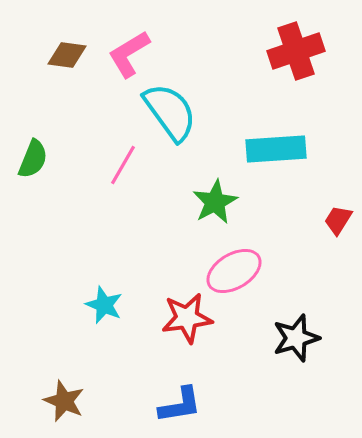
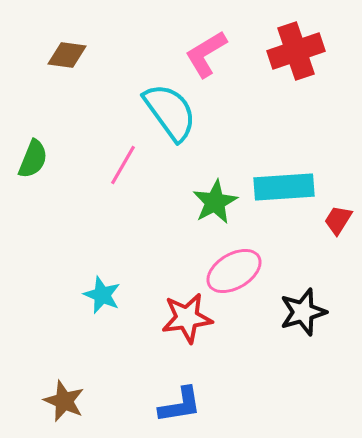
pink L-shape: moved 77 px right
cyan rectangle: moved 8 px right, 38 px down
cyan star: moved 2 px left, 10 px up
black star: moved 7 px right, 26 px up
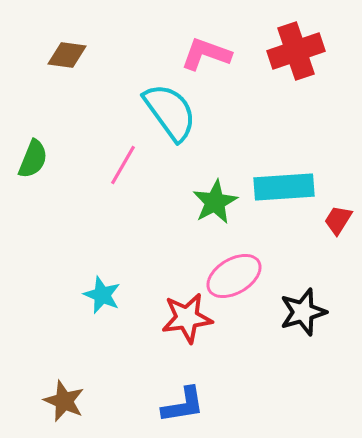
pink L-shape: rotated 51 degrees clockwise
pink ellipse: moved 5 px down
blue L-shape: moved 3 px right
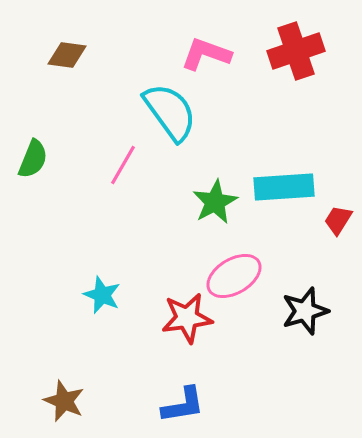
black star: moved 2 px right, 1 px up
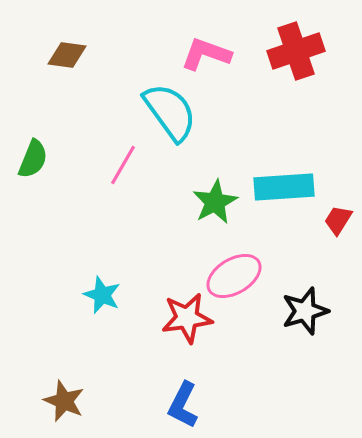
blue L-shape: rotated 126 degrees clockwise
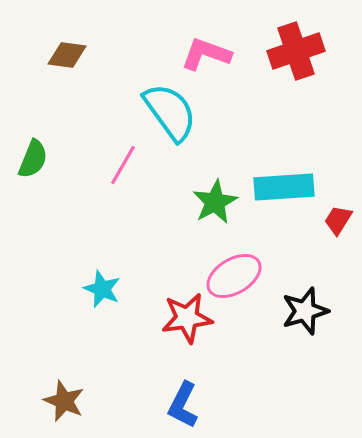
cyan star: moved 6 px up
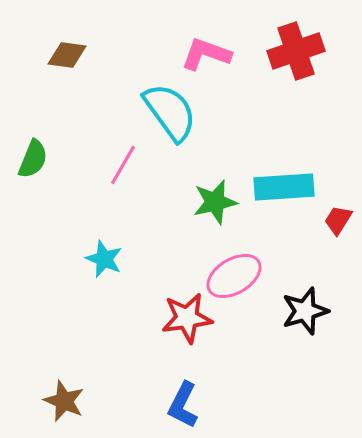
green star: rotated 15 degrees clockwise
cyan star: moved 2 px right, 30 px up
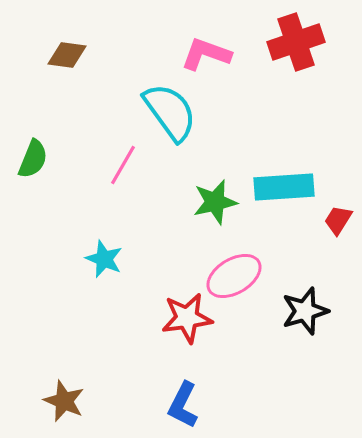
red cross: moved 9 px up
